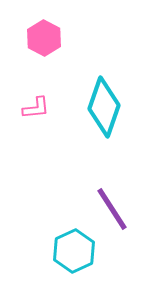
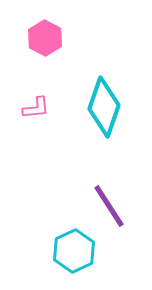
pink hexagon: moved 1 px right
purple line: moved 3 px left, 3 px up
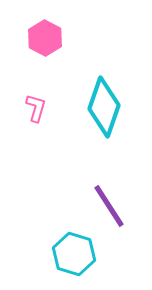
pink L-shape: rotated 68 degrees counterclockwise
cyan hexagon: moved 3 px down; rotated 18 degrees counterclockwise
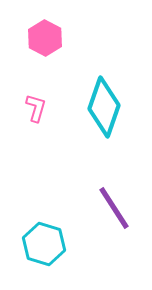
purple line: moved 5 px right, 2 px down
cyan hexagon: moved 30 px left, 10 px up
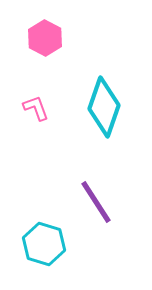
pink L-shape: rotated 36 degrees counterclockwise
purple line: moved 18 px left, 6 px up
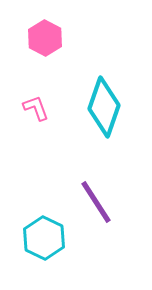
cyan hexagon: moved 6 px up; rotated 9 degrees clockwise
